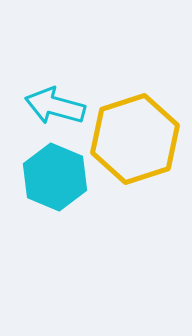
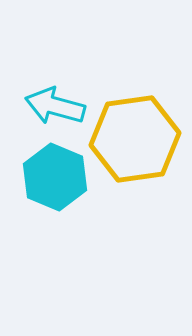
yellow hexagon: rotated 10 degrees clockwise
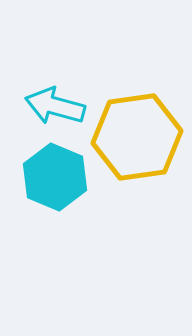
yellow hexagon: moved 2 px right, 2 px up
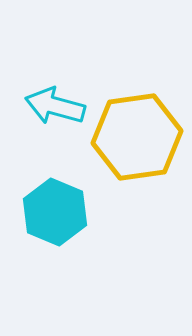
cyan hexagon: moved 35 px down
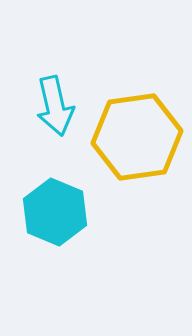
cyan arrow: rotated 118 degrees counterclockwise
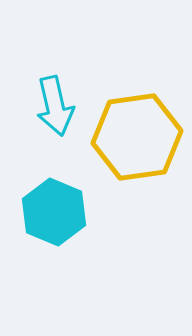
cyan hexagon: moved 1 px left
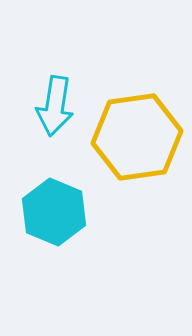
cyan arrow: rotated 22 degrees clockwise
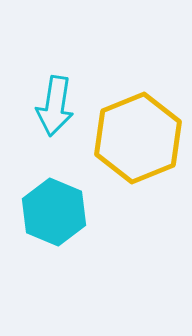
yellow hexagon: moved 1 px right, 1 px down; rotated 14 degrees counterclockwise
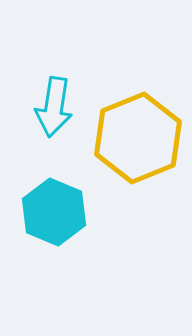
cyan arrow: moved 1 px left, 1 px down
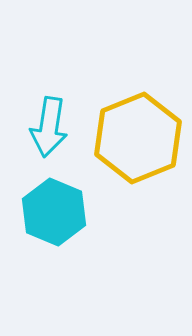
cyan arrow: moved 5 px left, 20 px down
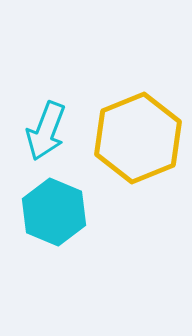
cyan arrow: moved 3 px left, 4 px down; rotated 12 degrees clockwise
